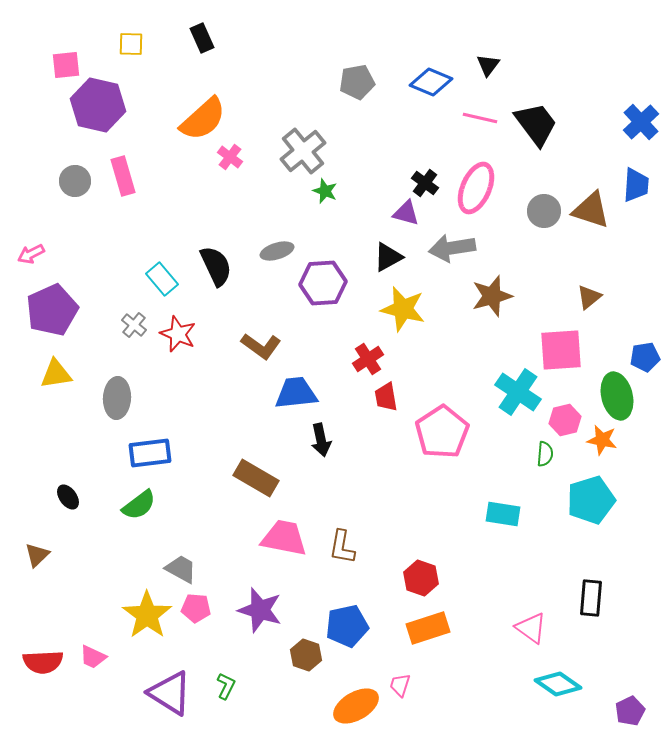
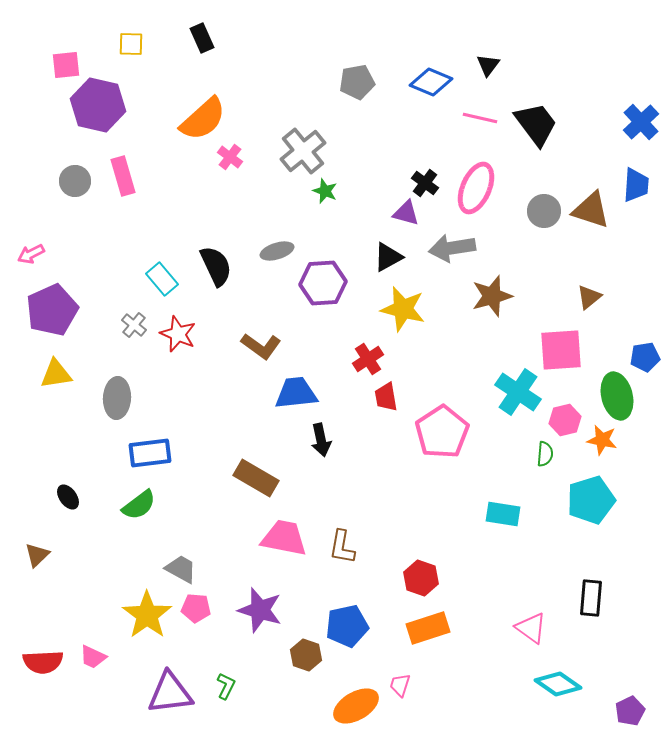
purple triangle at (170, 693): rotated 39 degrees counterclockwise
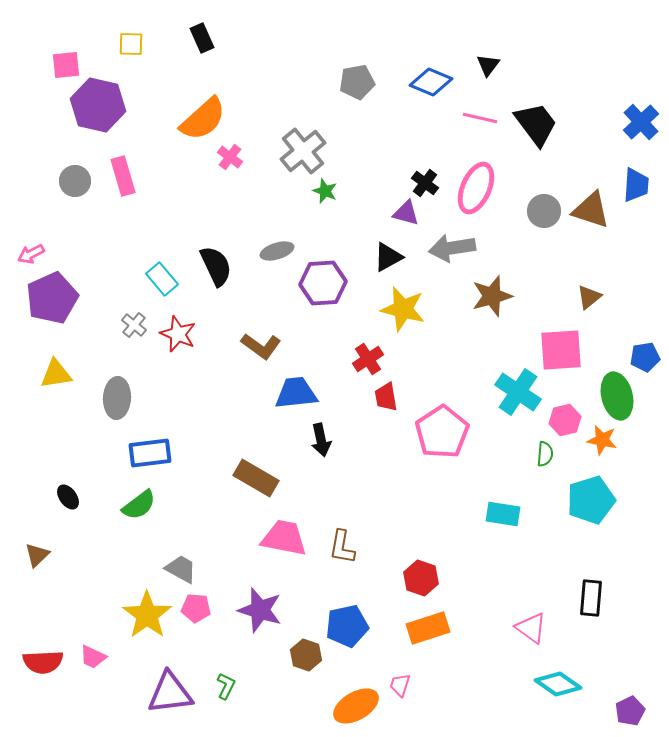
purple pentagon at (52, 310): moved 12 px up
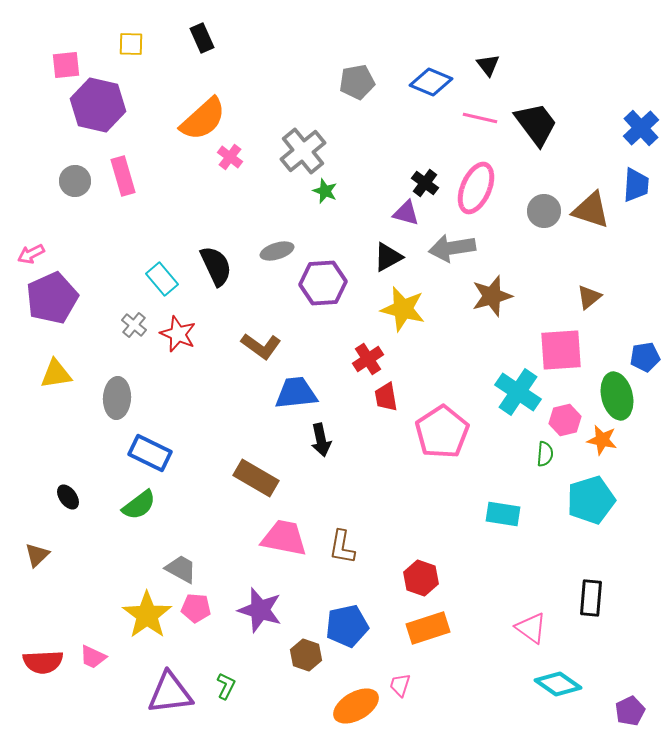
black triangle at (488, 65): rotated 15 degrees counterclockwise
blue cross at (641, 122): moved 6 px down
blue rectangle at (150, 453): rotated 33 degrees clockwise
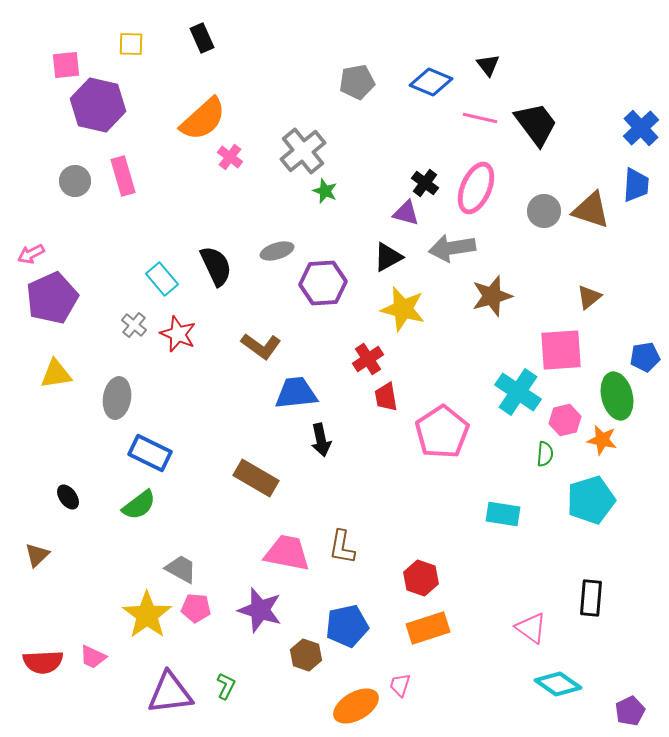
gray ellipse at (117, 398): rotated 6 degrees clockwise
pink trapezoid at (284, 538): moved 3 px right, 15 px down
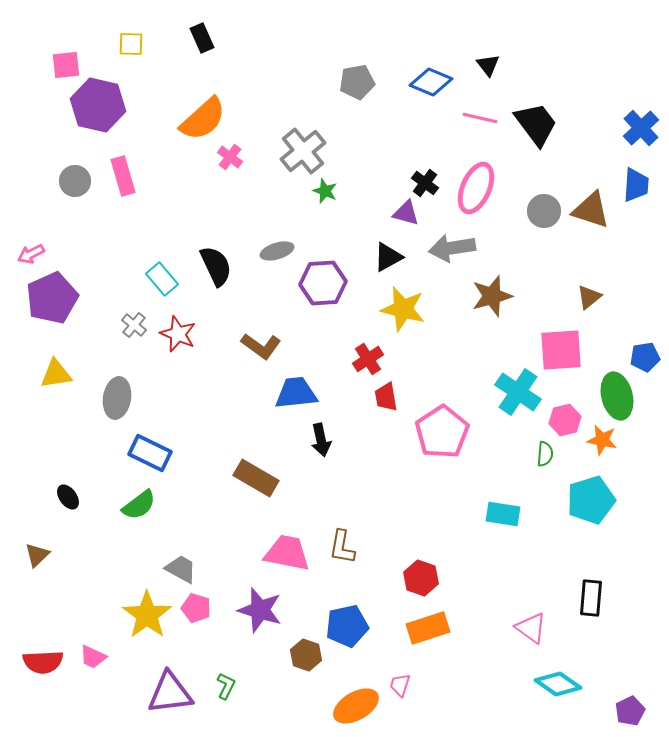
pink pentagon at (196, 608): rotated 12 degrees clockwise
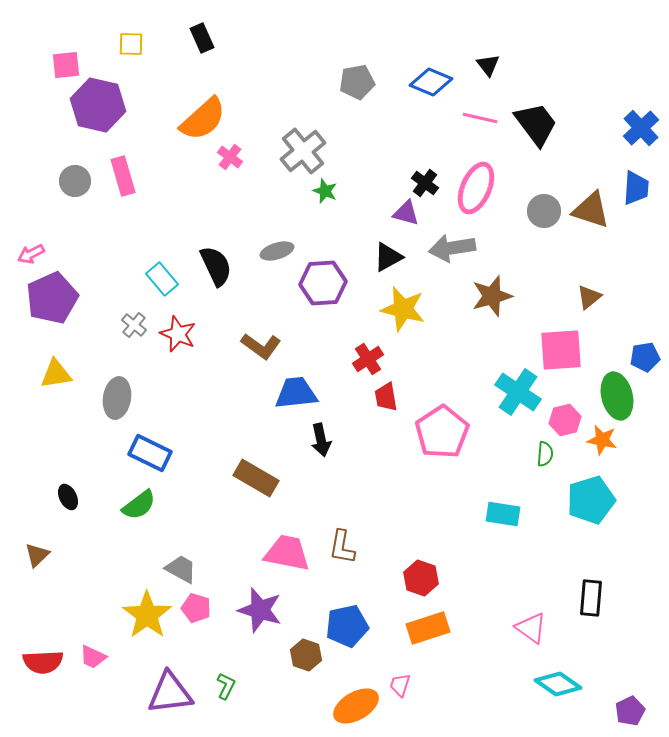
blue trapezoid at (636, 185): moved 3 px down
black ellipse at (68, 497): rotated 10 degrees clockwise
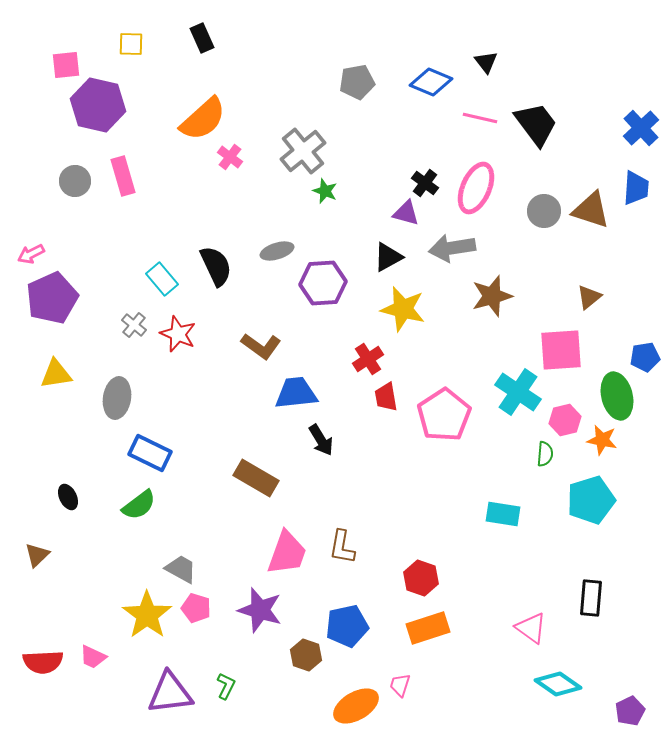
black triangle at (488, 65): moved 2 px left, 3 px up
pink pentagon at (442, 432): moved 2 px right, 17 px up
black arrow at (321, 440): rotated 20 degrees counterclockwise
pink trapezoid at (287, 553): rotated 99 degrees clockwise
